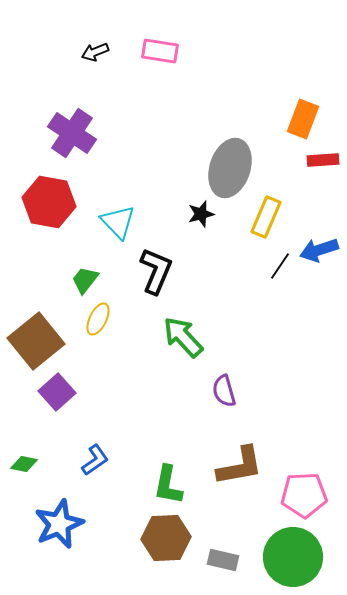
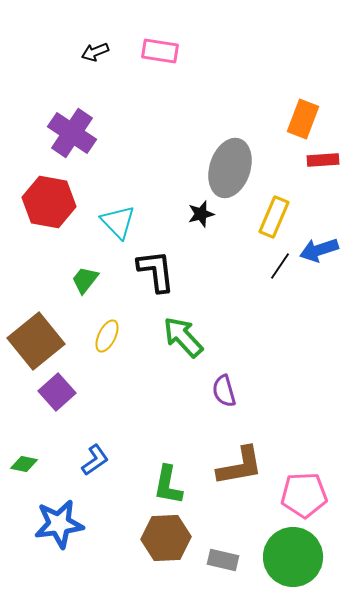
yellow rectangle: moved 8 px right
black L-shape: rotated 30 degrees counterclockwise
yellow ellipse: moved 9 px right, 17 px down
blue star: rotated 15 degrees clockwise
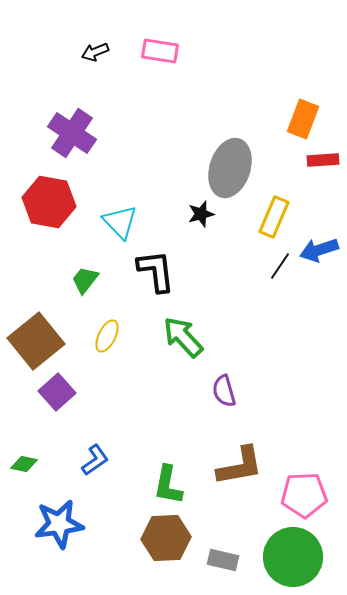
cyan triangle: moved 2 px right
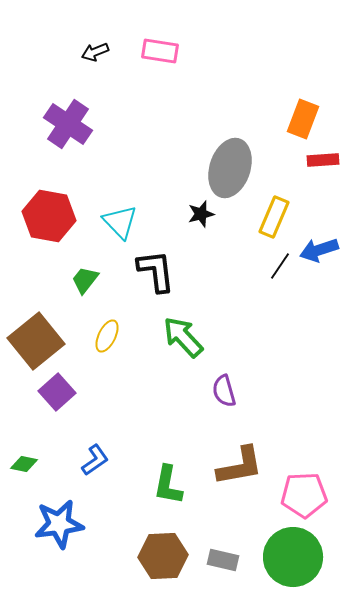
purple cross: moved 4 px left, 9 px up
red hexagon: moved 14 px down
brown hexagon: moved 3 px left, 18 px down
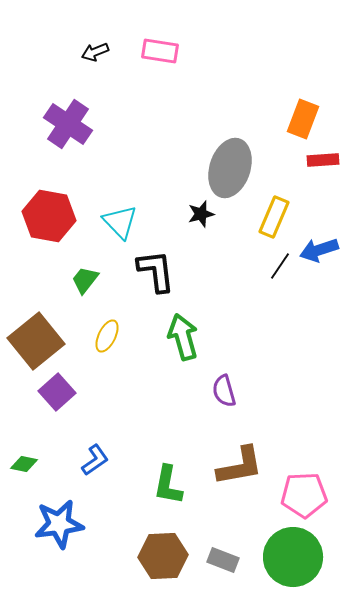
green arrow: rotated 27 degrees clockwise
gray rectangle: rotated 8 degrees clockwise
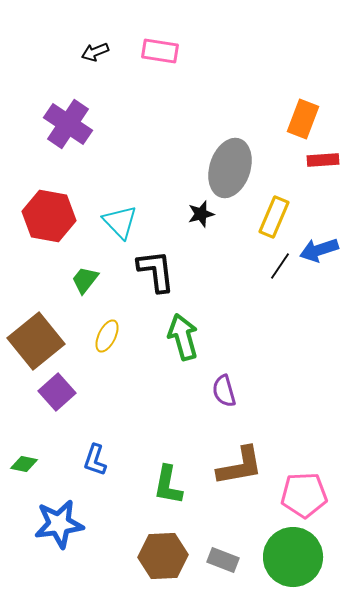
blue L-shape: rotated 144 degrees clockwise
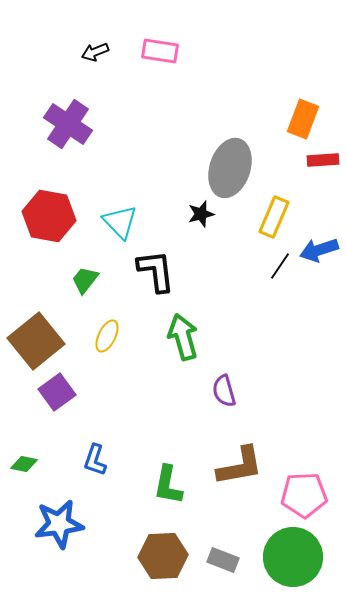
purple square: rotated 6 degrees clockwise
